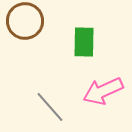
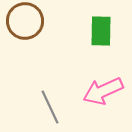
green rectangle: moved 17 px right, 11 px up
gray line: rotated 16 degrees clockwise
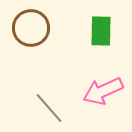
brown circle: moved 6 px right, 7 px down
gray line: moved 1 px left, 1 px down; rotated 16 degrees counterclockwise
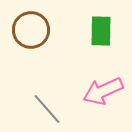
brown circle: moved 2 px down
gray line: moved 2 px left, 1 px down
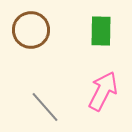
pink arrow: rotated 141 degrees clockwise
gray line: moved 2 px left, 2 px up
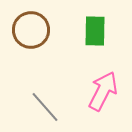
green rectangle: moved 6 px left
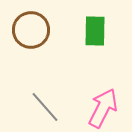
pink arrow: moved 17 px down
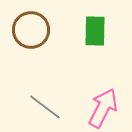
gray line: rotated 12 degrees counterclockwise
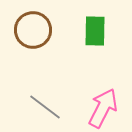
brown circle: moved 2 px right
